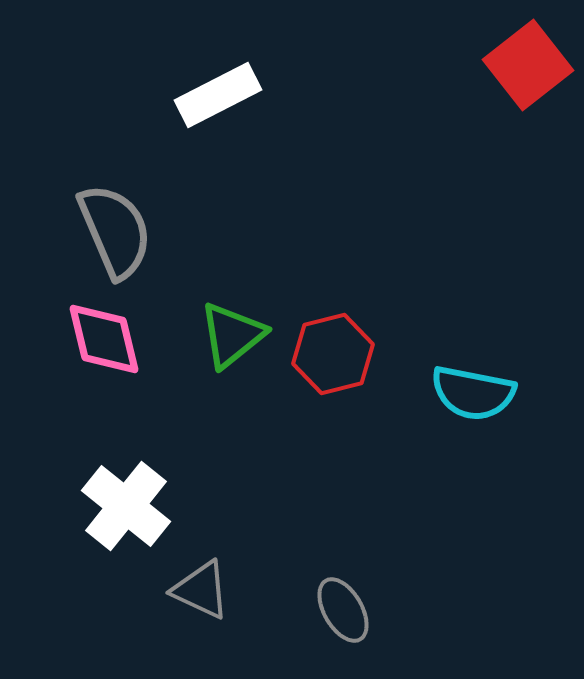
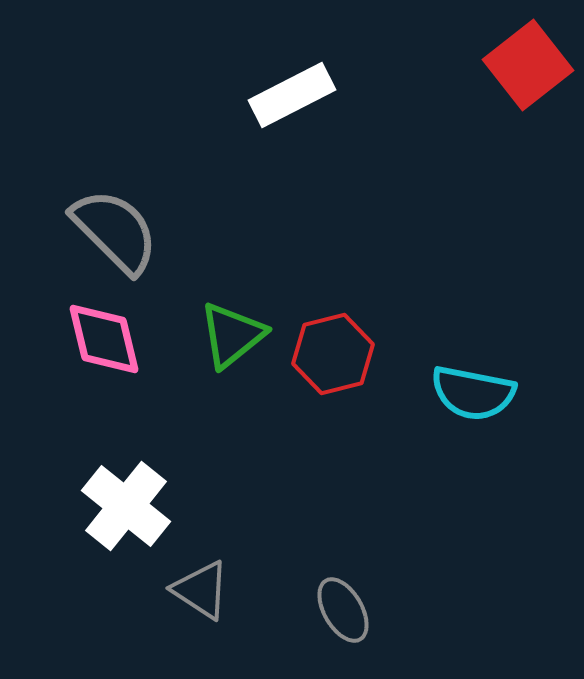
white rectangle: moved 74 px right
gray semicircle: rotated 22 degrees counterclockwise
gray triangle: rotated 8 degrees clockwise
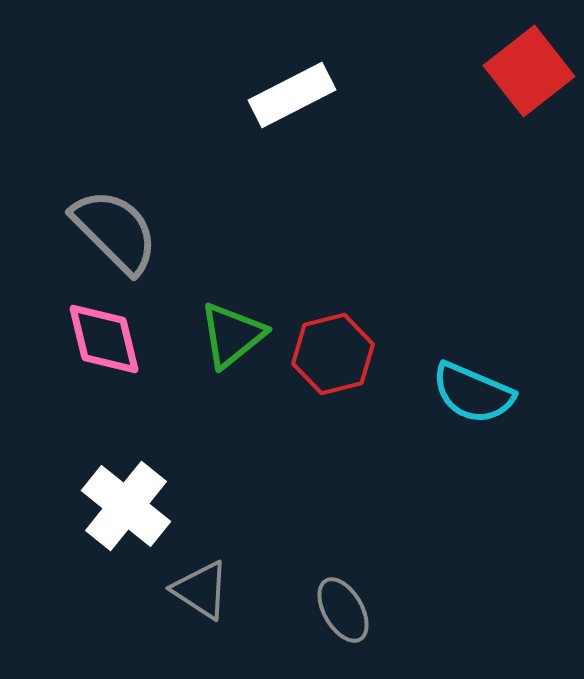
red square: moved 1 px right, 6 px down
cyan semicircle: rotated 12 degrees clockwise
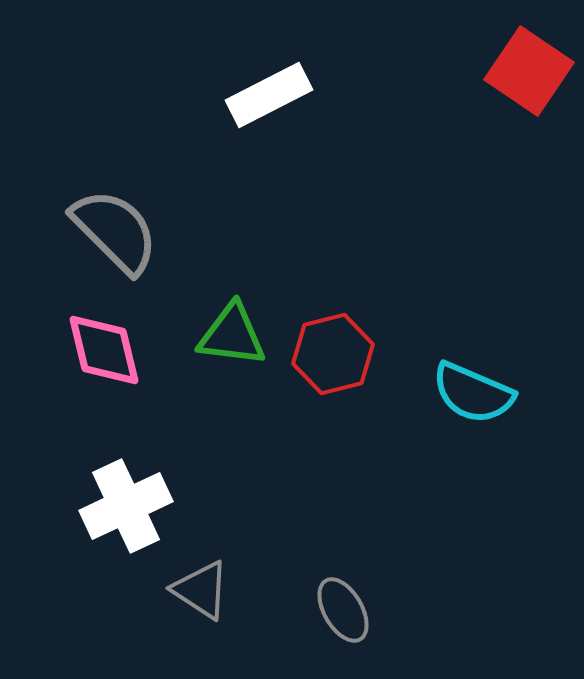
red square: rotated 18 degrees counterclockwise
white rectangle: moved 23 px left
green triangle: rotated 46 degrees clockwise
pink diamond: moved 11 px down
white cross: rotated 26 degrees clockwise
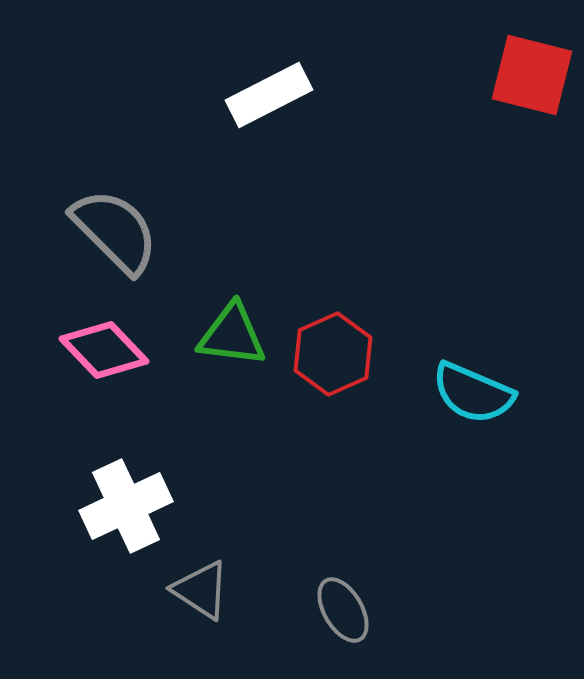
red square: moved 3 px right, 4 px down; rotated 20 degrees counterclockwise
pink diamond: rotated 30 degrees counterclockwise
red hexagon: rotated 10 degrees counterclockwise
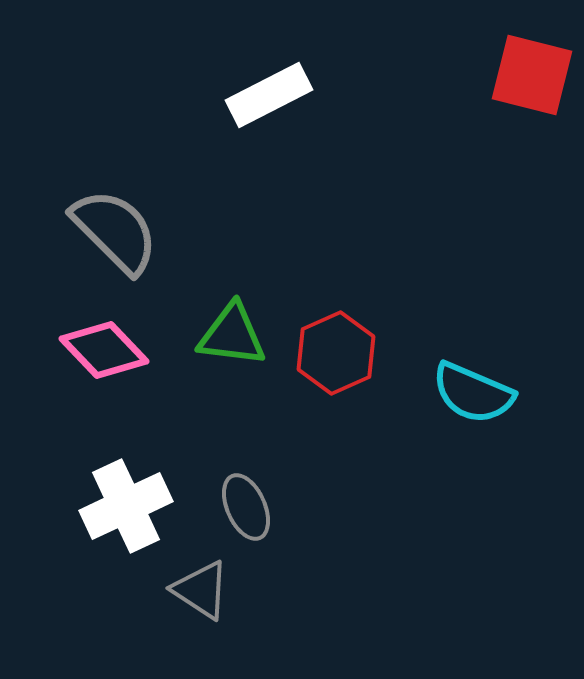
red hexagon: moved 3 px right, 1 px up
gray ellipse: moved 97 px left, 103 px up; rotated 6 degrees clockwise
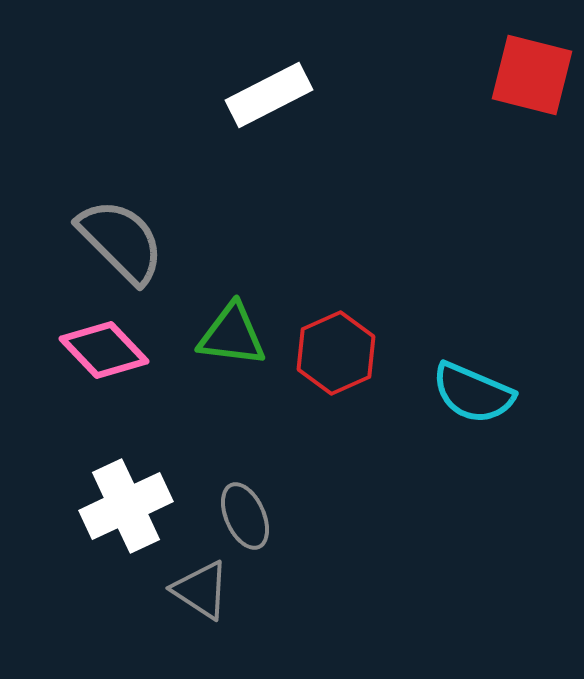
gray semicircle: moved 6 px right, 10 px down
gray ellipse: moved 1 px left, 9 px down
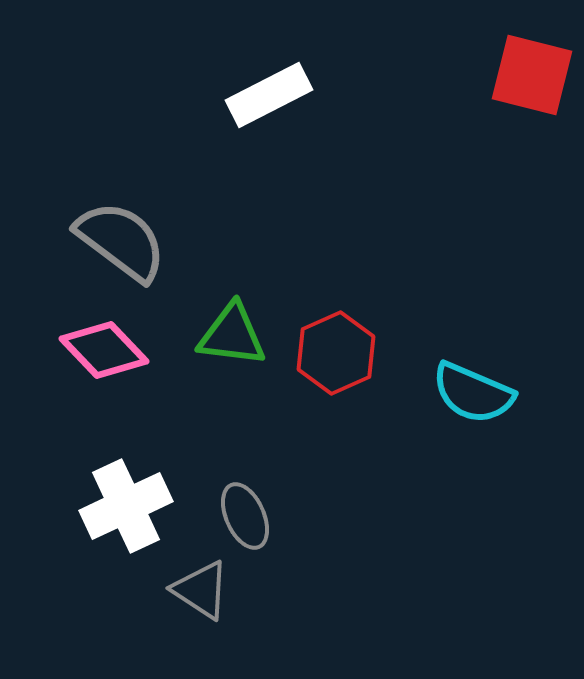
gray semicircle: rotated 8 degrees counterclockwise
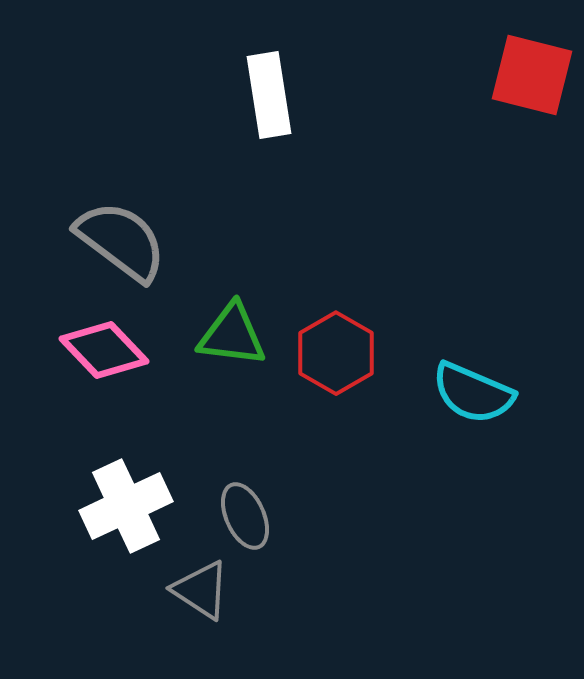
white rectangle: rotated 72 degrees counterclockwise
red hexagon: rotated 6 degrees counterclockwise
